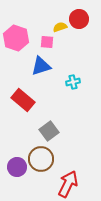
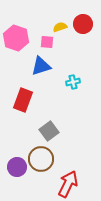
red circle: moved 4 px right, 5 px down
red rectangle: rotated 70 degrees clockwise
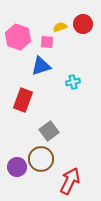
pink hexagon: moved 2 px right, 1 px up
red arrow: moved 2 px right, 3 px up
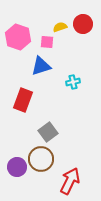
gray square: moved 1 px left, 1 px down
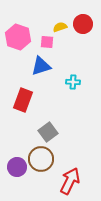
cyan cross: rotated 16 degrees clockwise
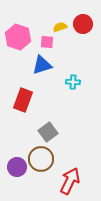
blue triangle: moved 1 px right, 1 px up
